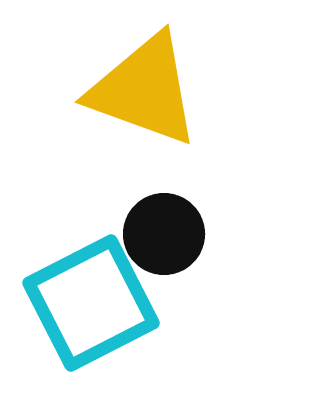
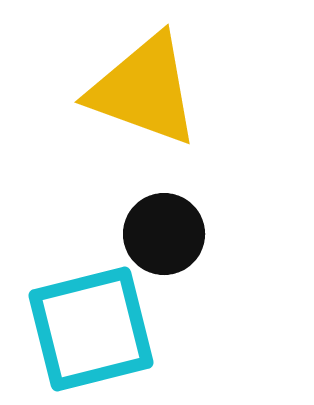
cyan square: moved 26 px down; rotated 13 degrees clockwise
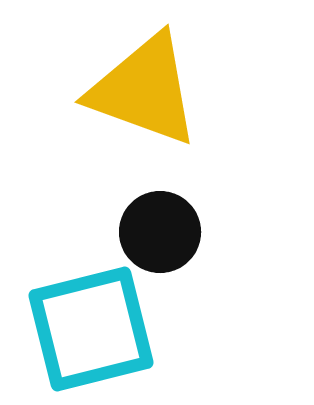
black circle: moved 4 px left, 2 px up
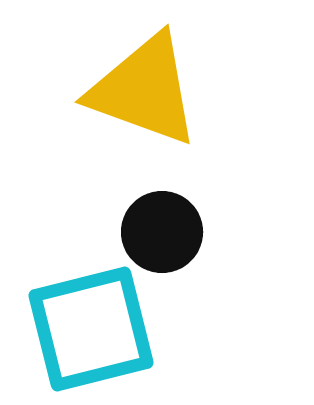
black circle: moved 2 px right
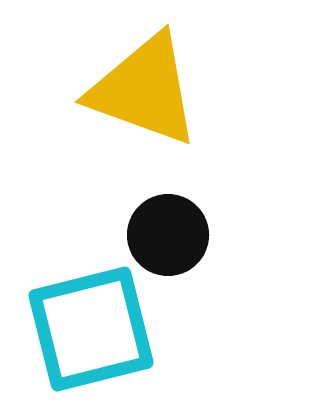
black circle: moved 6 px right, 3 px down
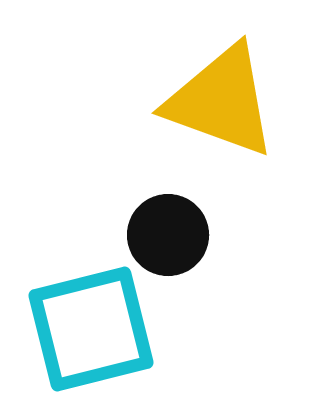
yellow triangle: moved 77 px right, 11 px down
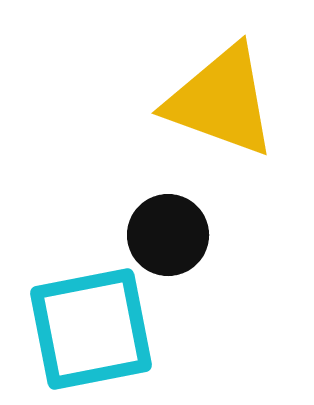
cyan square: rotated 3 degrees clockwise
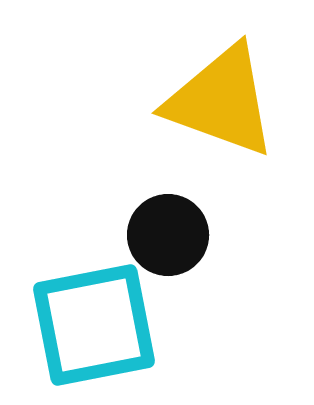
cyan square: moved 3 px right, 4 px up
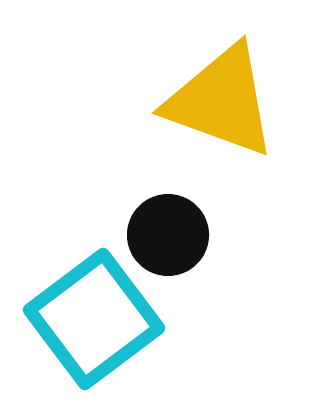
cyan square: moved 6 px up; rotated 26 degrees counterclockwise
